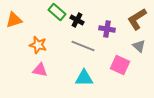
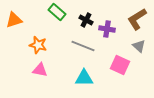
black cross: moved 9 px right
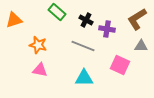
gray triangle: moved 2 px right; rotated 40 degrees counterclockwise
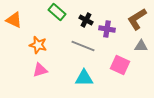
orange triangle: rotated 42 degrees clockwise
pink triangle: rotated 28 degrees counterclockwise
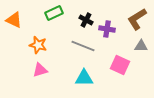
green rectangle: moved 3 px left, 1 px down; rotated 66 degrees counterclockwise
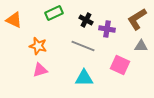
orange star: moved 1 px down
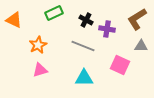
orange star: moved 1 px up; rotated 30 degrees clockwise
